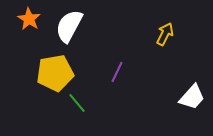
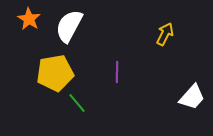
purple line: rotated 25 degrees counterclockwise
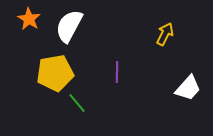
white trapezoid: moved 4 px left, 9 px up
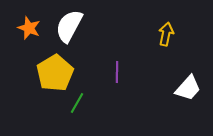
orange star: moved 9 px down; rotated 10 degrees counterclockwise
yellow arrow: moved 1 px right; rotated 15 degrees counterclockwise
yellow pentagon: rotated 21 degrees counterclockwise
green line: rotated 70 degrees clockwise
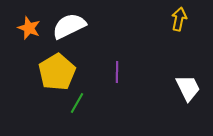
white semicircle: rotated 36 degrees clockwise
yellow arrow: moved 13 px right, 15 px up
yellow pentagon: moved 2 px right, 1 px up
white trapezoid: rotated 68 degrees counterclockwise
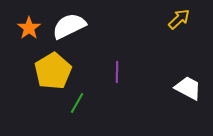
yellow arrow: rotated 35 degrees clockwise
orange star: rotated 15 degrees clockwise
yellow pentagon: moved 4 px left, 1 px up
white trapezoid: rotated 36 degrees counterclockwise
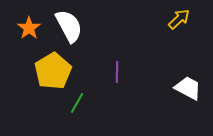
white semicircle: rotated 88 degrees clockwise
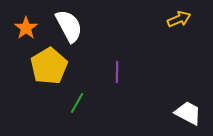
yellow arrow: rotated 20 degrees clockwise
orange star: moved 3 px left
yellow pentagon: moved 4 px left, 5 px up
white trapezoid: moved 25 px down
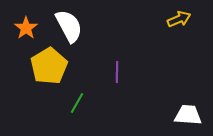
white trapezoid: moved 2 px down; rotated 24 degrees counterclockwise
